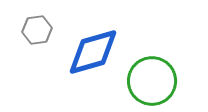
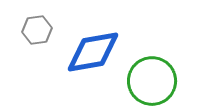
blue diamond: rotated 6 degrees clockwise
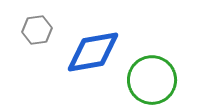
green circle: moved 1 px up
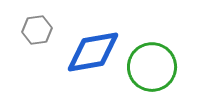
green circle: moved 13 px up
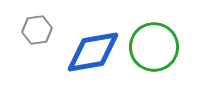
green circle: moved 2 px right, 20 px up
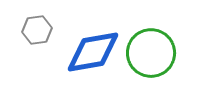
green circle: moved 3 px left, 6 px down
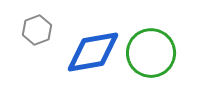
gray hexagon: rotated 12 degrees counterclockwise
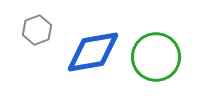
green circle: moved 5 px right, 4 px down
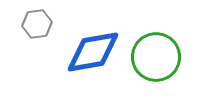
gray hexagon: moved 6 px up; rotated 12 degrees clockwise
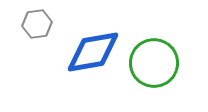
green circle: moved 2 px left, 6 px down
